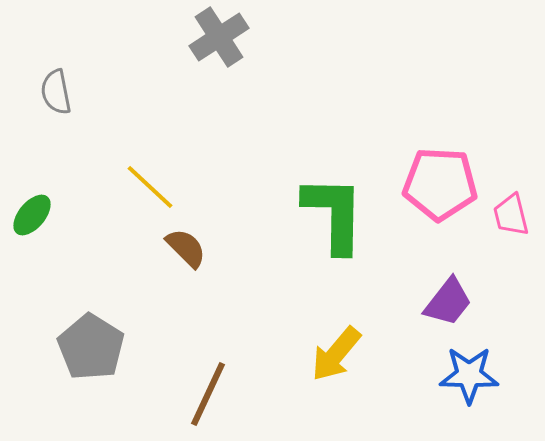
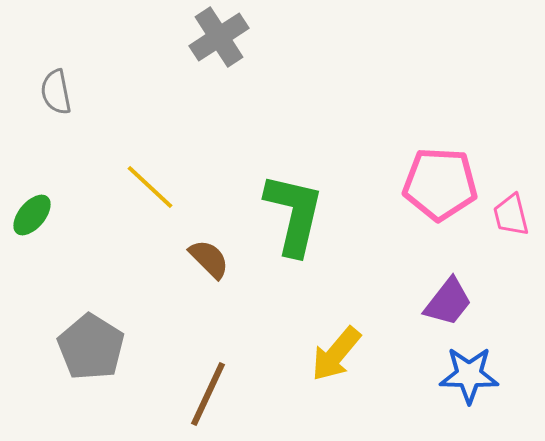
green L-shape: moved 40 px left; rotated 12 degrees clockwise
brown semicircle: moved 23 px right, 11 px down
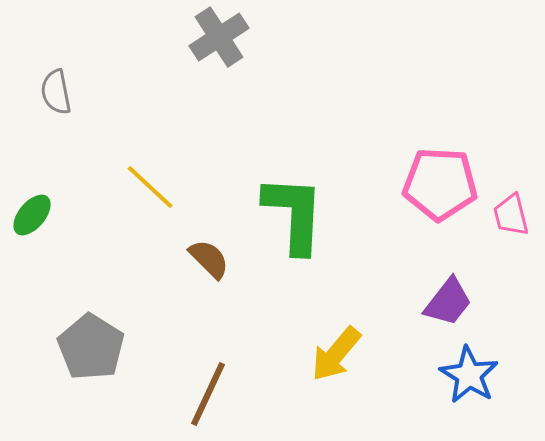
green L-shape: rotated 10 degrees counterclockwise
blue star: rotated 30 degrees clockwise
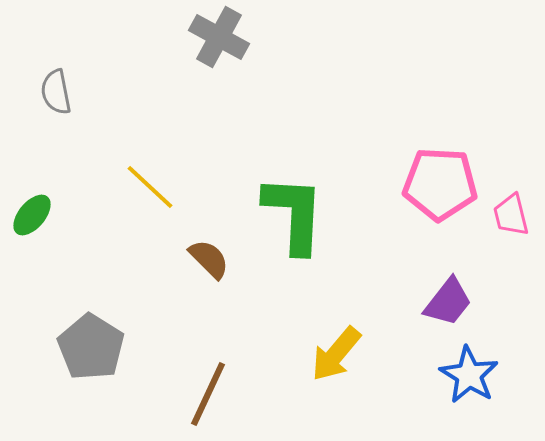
gray cross: rotated 28 degrees counterclockwise
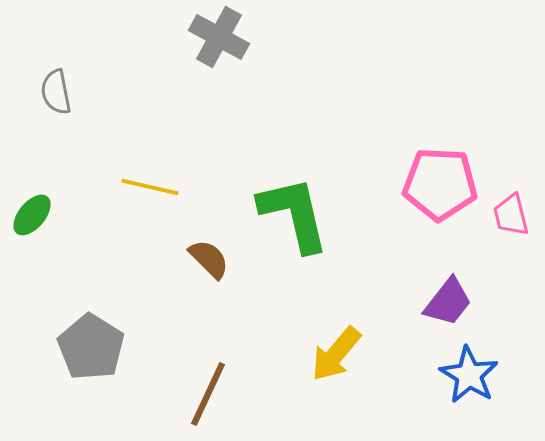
yellow line: rotated 30 degrees counterclockwise
green L-shape: rotated 16 degrees counterclockwise
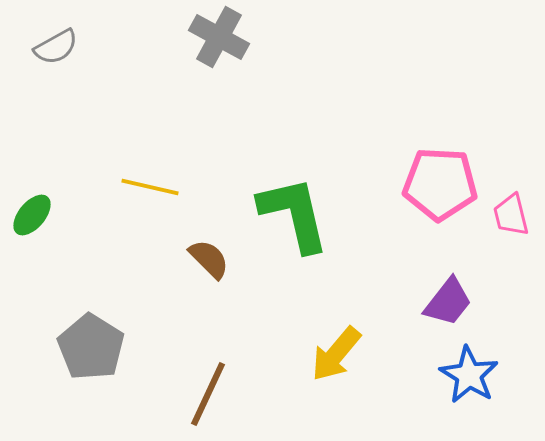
gray semicircle: moved 45 px up; rotated 108 degrees counterclockwise
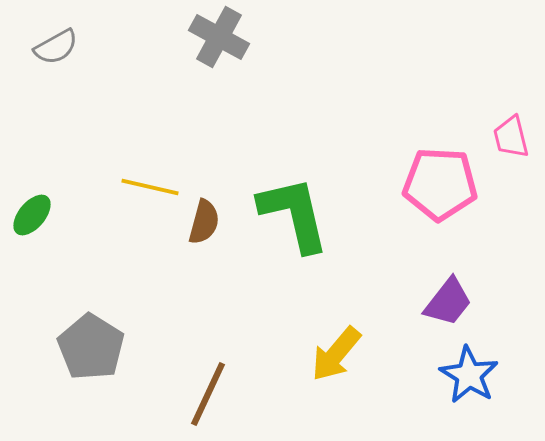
pink trapezoid: moved 78 px up
brown semicircle: moved 5 px left, 37 px up; rotated 60 degrees clockwise
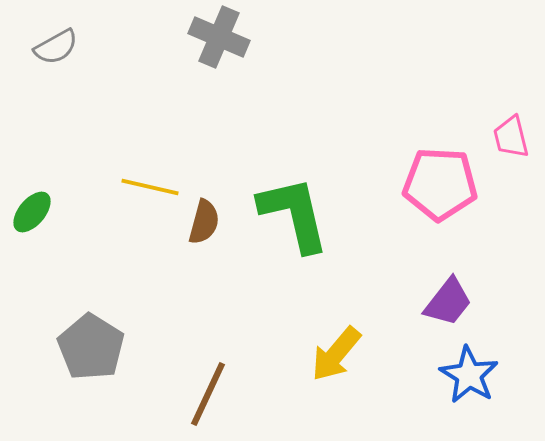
gray cross: rotated 6 degrees counterclockwise
green ellipse: moved 3 px up
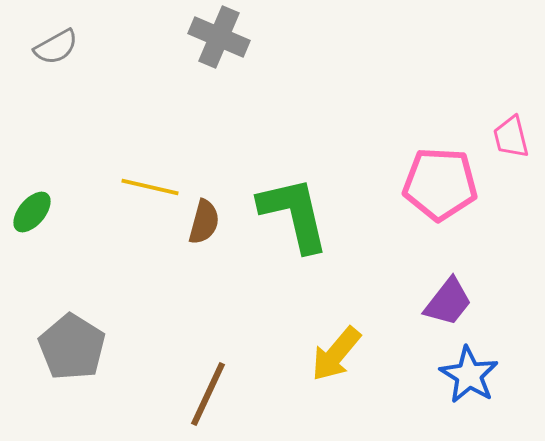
gray pentagon: moved 19 px left
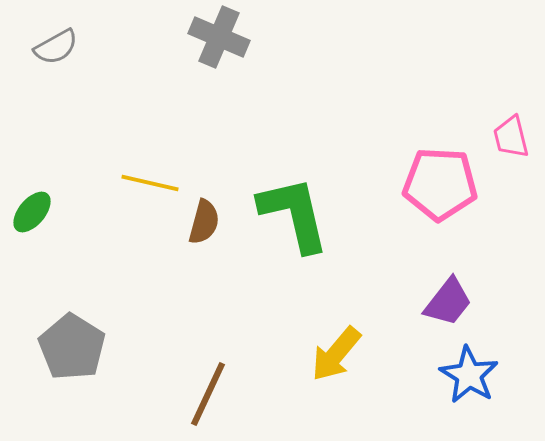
yellow line: moved 4 px up
